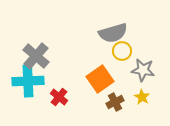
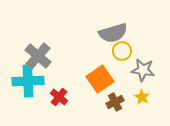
gray cross: moved 2 px right
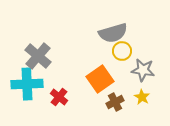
cyan cross: moved 1 px left, 3 px down
